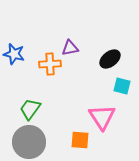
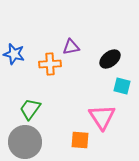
purple triangle: moved 1 px right, 1 px up
gray circle: moved 4 px left
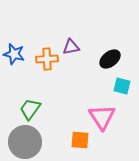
orange cross: moved 3 px left, 5 px up
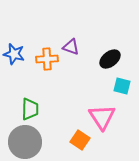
purple triangle: rotated 30 degrees clockwise
green trapezoid: rotated 145 degrees clockwise
orange square: rotated 30 degrees clockwise
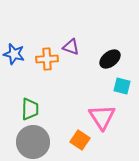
gray circle: moved 8 px right
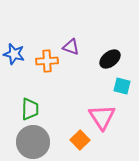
orange cross: moved 2 px down
orange square: rotated 12 degrees clockwise
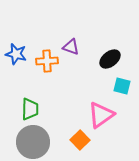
blue star: moved 2 px right
pink triangle: moved 1 px left, 2 px up; rotated 28 degrees clockwise
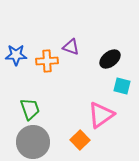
blue star: moved 1 px down; rotated 15 degrees counterclockwise
green trapezoid: rotated 20 degrees counterclockwise
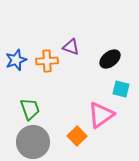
blue star: moved 5 px down; rotated 20 degrees counterclockwise
cyan square: moved 1 px left, 3 px down
orange square: moved 3 px left, 4 px up
